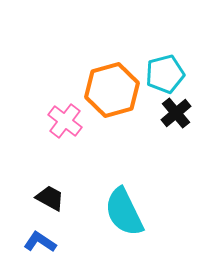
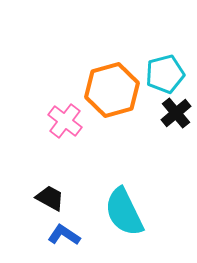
blue L-shape: moved 24 px right, 7 px up
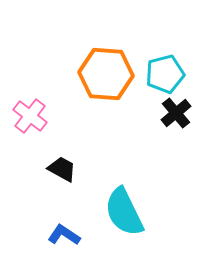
orange hexagon: moved 6 px left, 16 px up; rotated 20 degrees clockwise
pink cross: moved 35 px left, 5 px up
black trapezoid: moved 12 px right, 29 px up
